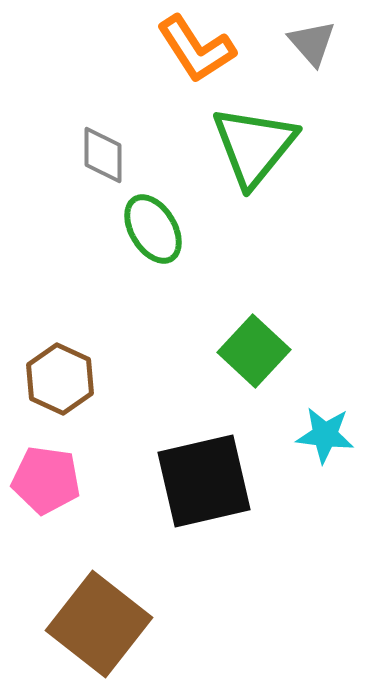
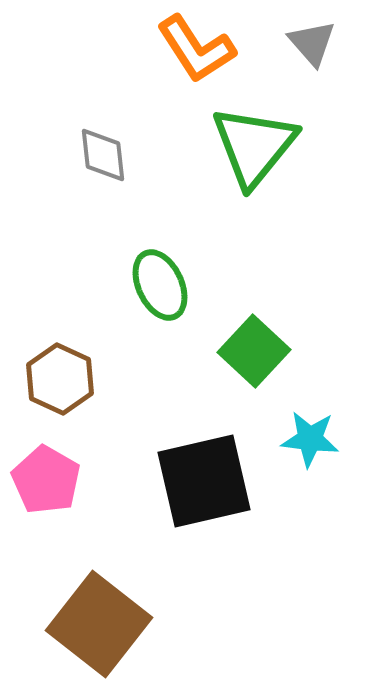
gray diamond: rotated 6 degrees counterclockwise
green ellipse: moved 7 px right, 56 px down; rotated 6 degrees clockwise
cyan star: moved 15 px left, 4 px down
pink pentagon: rotated 22 degrees clockwise
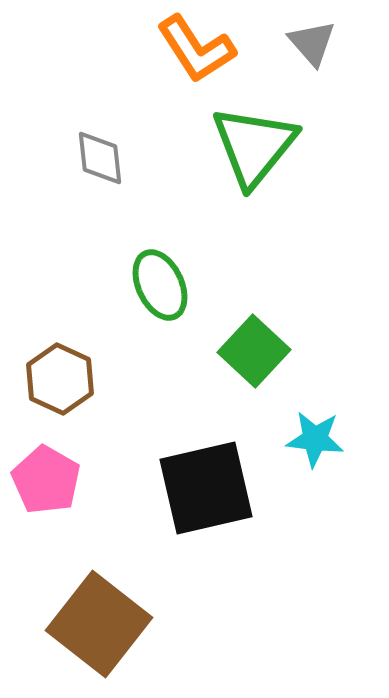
gray diamond: moved 3 px left, 3 px down
cyan star: moved 5 px right
black square: moved 2 px right, 7 px down
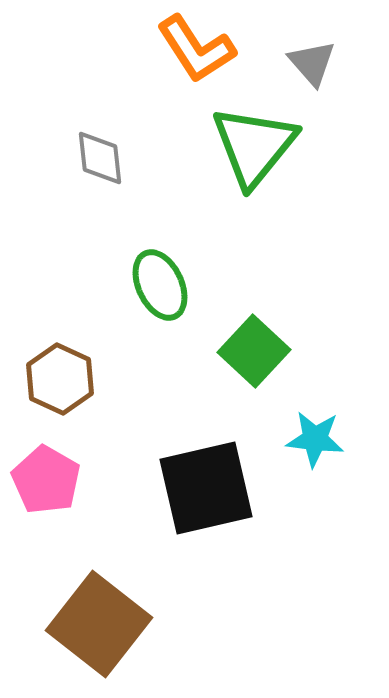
gray triangle: moved 20 px down
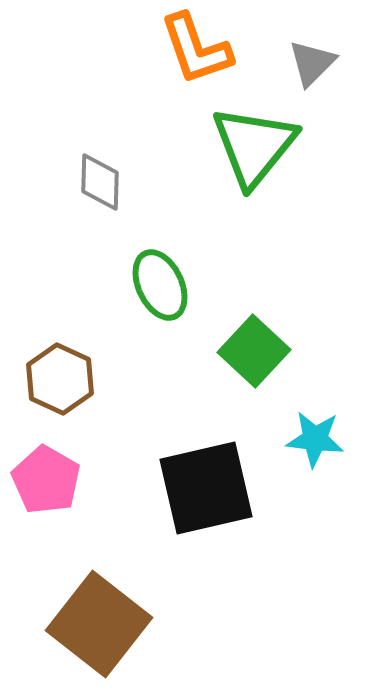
orange L-shape: rotated 14 degrees clockwise
gray triangle: rotated 26 degrees clockwise
gray diamond: moved 24 px down; rotated 8 degrees clockwise
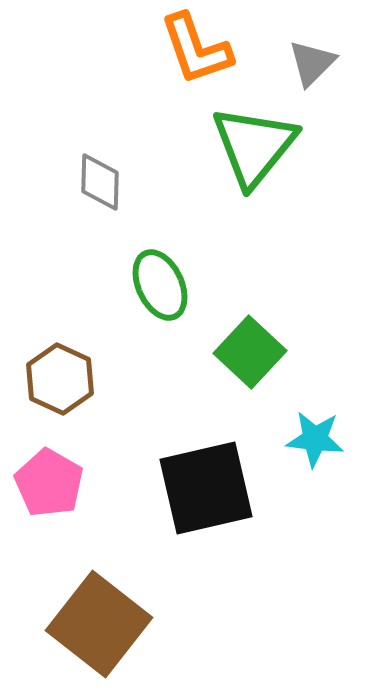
green square: moved 4 px left, 1 px down
pink pentagon: moved 3 px right, 3 px down
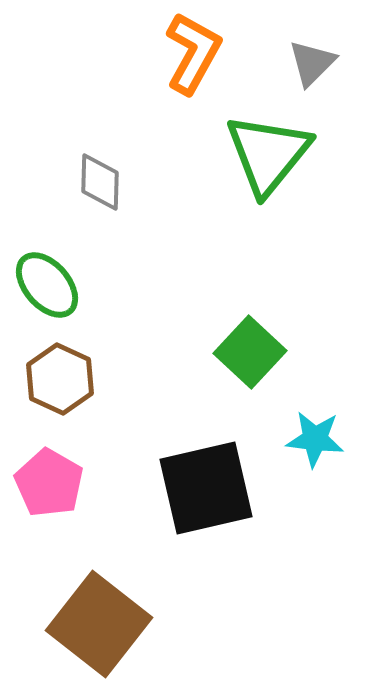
orange L-shape: moved 3 px left, 4 px down; rotated 132 degrees counterclockwise
green triangle: moved 14 px right, 8 px down
green ellipse: moved 113 px left; rotated 16 degrees counterclockwise
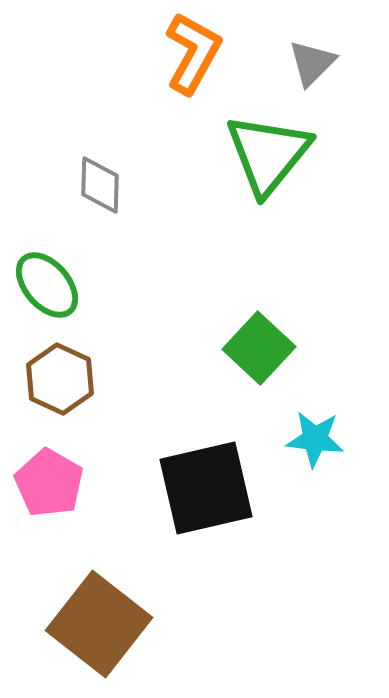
gray diamond: moved 3 px down
green square: moved 9 px right, 4 px up
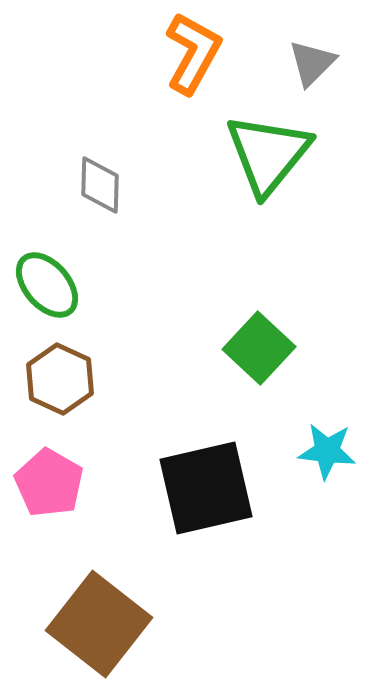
cyan star: moved 12 px right, 12 px down
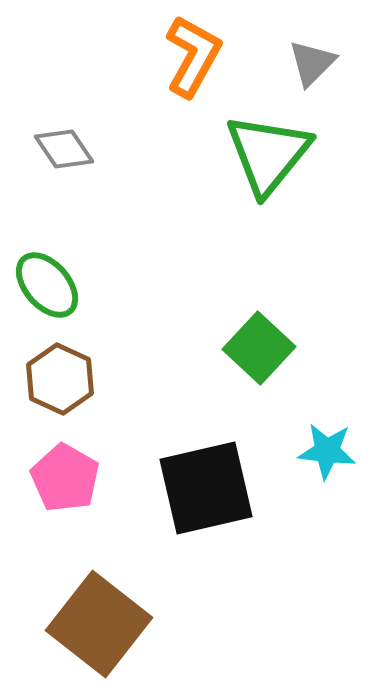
orange L-shape: moved 3 px down
gray diamond: moved 36 px left, 36 px up; rotated 36 degrees counterclockwise
pink pentagon: moved 16 px right, 5 px up
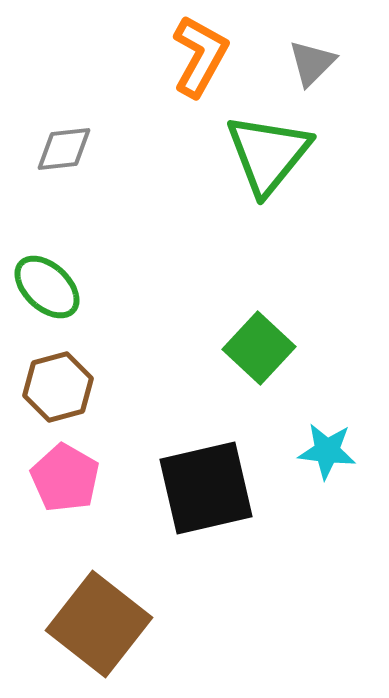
orange L-shape: moved 7 px right
gray diamond: rotated 62 degrees counterclockwise
green ellipse: moved 2 px down; rotated 6 degrees counterclockwise
brown hexagon: moved 2 px left, 8 px down; rotated 20 degrees clockwise
